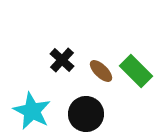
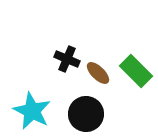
black cross: moved 5 px right, 1 px up; rotated 20 degrees counterclockwise
brown ellipse: moved 3 px left, 2 px down
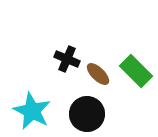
brown ellipse: moved 1 px down
black circle: moved 1 px right
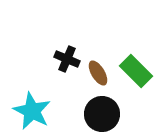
brown ellipse: moved 1 px up; rotated 15 degrees clockwise
black circle: moved 15 px right
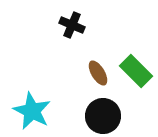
black cross: moved 5 px right, 34 px up
black circle: moved 1 px right, 2 px down
